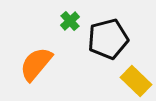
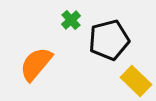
green cross: moved 1 px right, 1 px up
black pentagon: moved 1 px right, 1 px down
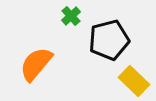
green cross: moved 4 px up
yellow rectangle: moved 2 px left
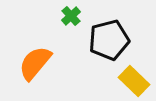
orange semicircle: moved 1 px left, 1 px up
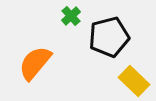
black pentagon: moved 3 px up
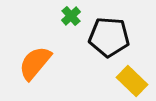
black pentagon: rotated 18 degrees clockwise
yellow rectangle: moved 2 px left
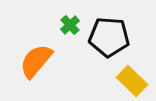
green cross: moved 1 px left, 9 px down
orange semicircle: moved 1 px right, 2 px up
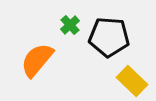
orange semicircle: moved 1 px right, 1 px up
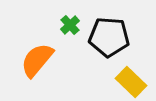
yellow rectangle: moved 1 px left, 1 px down
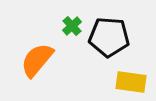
green cross: moved 2 px right, 1 px down
yellow rectangle: rotated 36 degrees counterclockwise
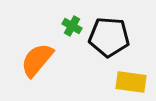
green cross: rotated 18 degrees counterclockwise
